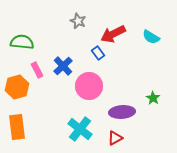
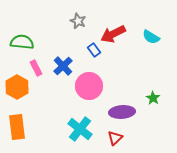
blue rectangle: moved 4 px left, 3 px up
pink rectangle: moved 1 px left, 2 px up
orange hexagon: rotated 15 degrees counterclockwise
red triangle: rotated 14 degrees counterclockwise
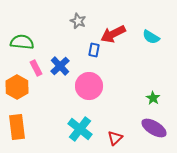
blue rectangle: rotated 48 degrees clockwise
blue cross: moved 3 px left
purple ellipse: moved 32 px right, 16 px down; rotated 35 degrees clockwise
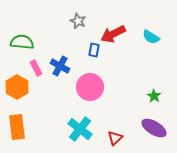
blue cross: rotated 18 degrees counterclockwise
pink circle: moved 1 px right, 1 px down
green star: moved 1 px right, 2 px up
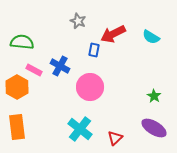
pink rectangle: moved 2 px left, 2 px down; rotated 35 degrees counterclockwise
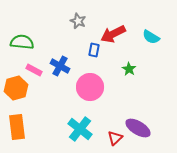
orange hexagon: moved 1 px left, 1 px down; rotated 15 degrees clockwise
green star: moved 25 px left, 27 px up
purple ellipse: moved 16 px left
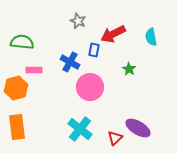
cyan semicircle: rotated 48 degrees clockwise
blue cross: moved 10 px right, 4 px up
pink rectangle: rotated 28 degrees counterclockwise
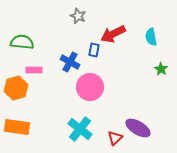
gray star: moved 5 px up
green star: moved 32 px right
orange rectangle: rotated 75 degrees counterclockwise
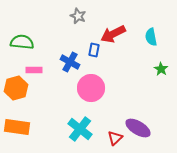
pink circle: moved 1 px right, 1 px down
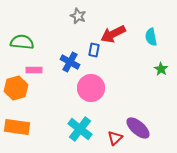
purple ellipse: rotated 10 degrees clockwise
